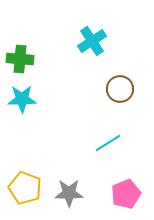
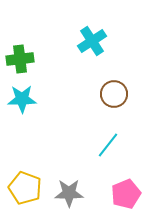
green cross: rotated 12 degrees counterclockwise
brown circle: moved 6 px left, 5 px down
cyan line: moved 2 px down; rotated 20 degrees counterclockwise
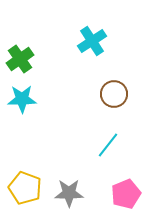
green cross: rotated 28 degrees counterclockwise
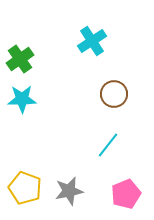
gray star: moved 2 px up; rotated 12 degrees counterclockwise
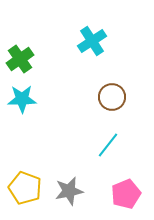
brown circle: moved 2 px left, 3 px down
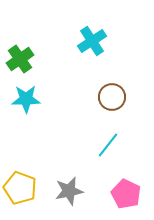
cyan star: moved 4 px right
yellow pentagon: moved 5 px left
pink pentagon: rotated 24 degrees counterclockwise
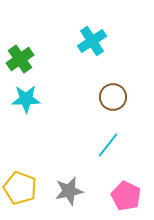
brown circle: moved 1 px right
pink pentagon: moved 2 px down
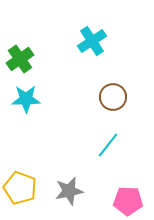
pink pentagon: moved 2 px right, 5 px down; rotated 24 degrees counterclockwise
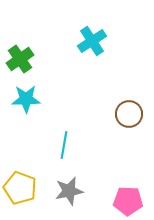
brown circle: moved 16 px right, 17 px down
cyan line: moved 44 px left; rotated 28 degrees counterclockwise
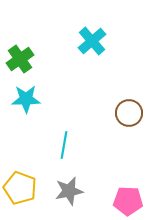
cyan cross: rotated 8 degrees counterclockwise
brown circle: moved 1 px up
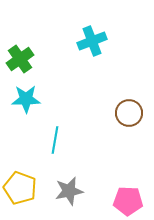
cyan cross: rotated 20 degrees clockwise
cyan line: moved 9 px left, 5 px up
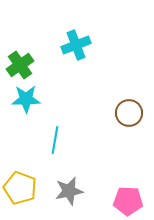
cyan cross: moved 16 px left, 4 px down
green cross: moved 6 px down
